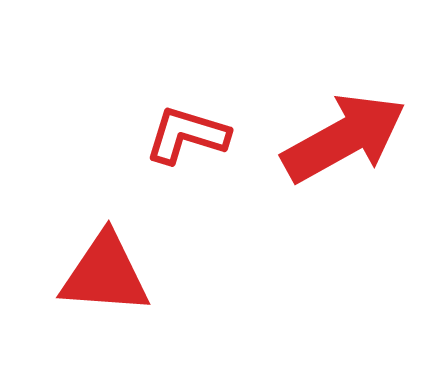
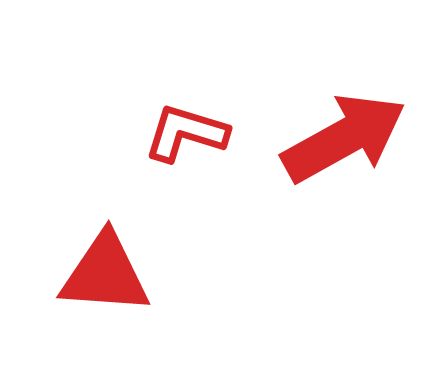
red L-shape: moved 1 px left, 2 px up
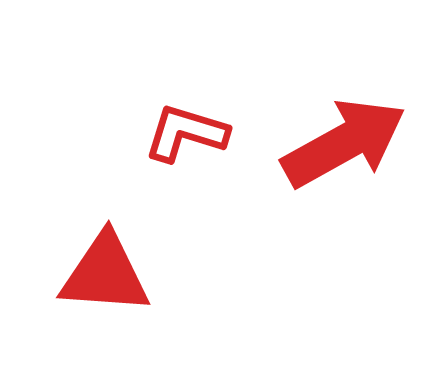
red arrow: moved 5 px down
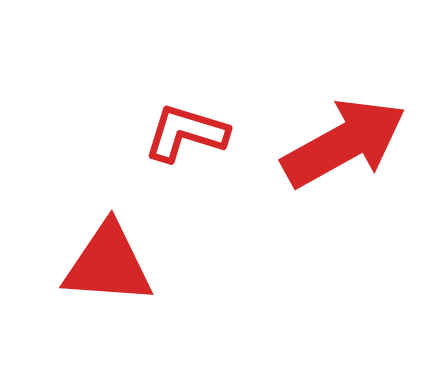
red triangle: moved 3 px right, 10 px up
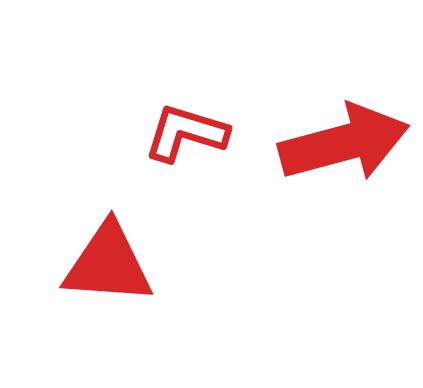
red arrow: rotated 14 degrees clockwise
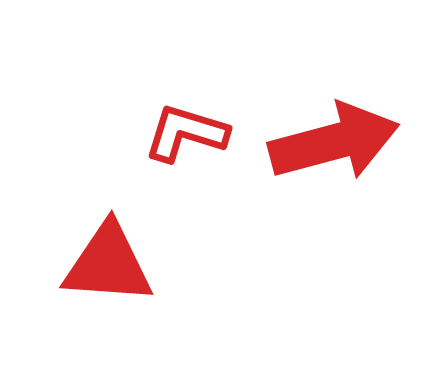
red arrow: moved 10 px left, 1 px up
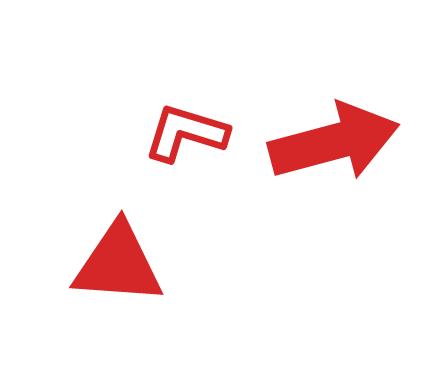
red triangle: moved 10 px right
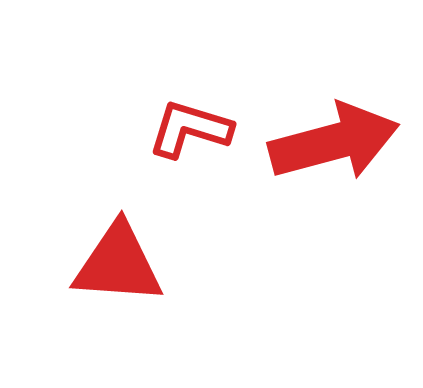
red L-shape: moved 4 px right, 4 px up
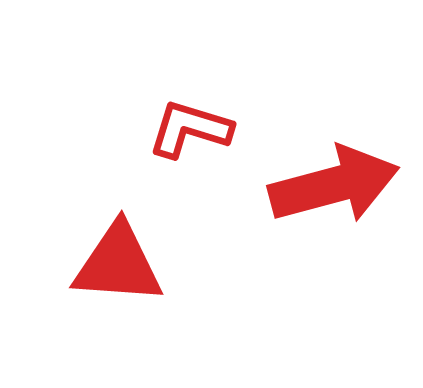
red arrow: moved 43 px down
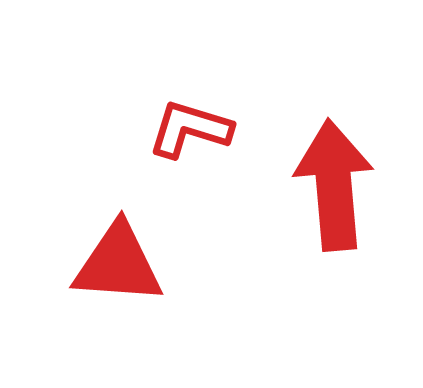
red arrow: rotated 80 degrees counterclockwise
